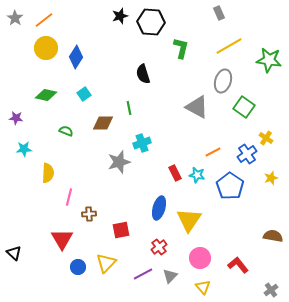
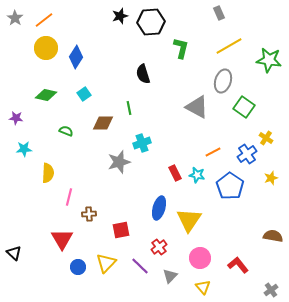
black hexagon at (151, 22): rotated 8 degrees counterclockwise
purple line at (143, 274): moved 3 px left, 8 px up; rotated 72 degrees clockwise
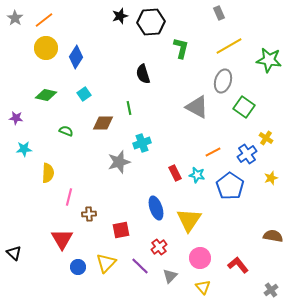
blue ellipse at (159, 208): moved 3 px left; rotated 35 degrees counterclockwise
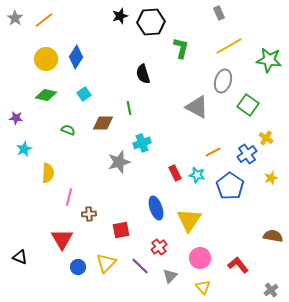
yellow circle at (46, 48): moved 11 px down
green square at (244, 107): moved 4 px right, 2 px up
green semicircle at (66, 131): moved 2 px right, 1 px up
cyan star at (24, 149): rotated 21 degrees counterclockwise
black triangle at (14, 253): moved 6 px right, 4 px down; rotated 21 degrees counterclockwise
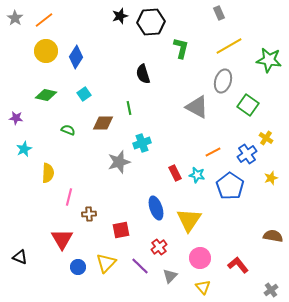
yellow circle at (46, 59): moved 8 px up
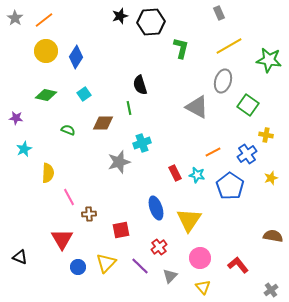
black semicircle at (143, 74): moved 3 px left, 11 px down
yellow cross at (266, 138): moved 3 px up; rotated 24 degrees counterclockwise
pink line at (69, 197): rotated 42 degrees counterclockwise
